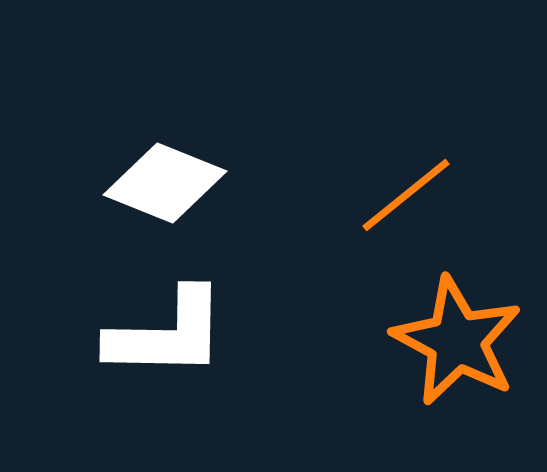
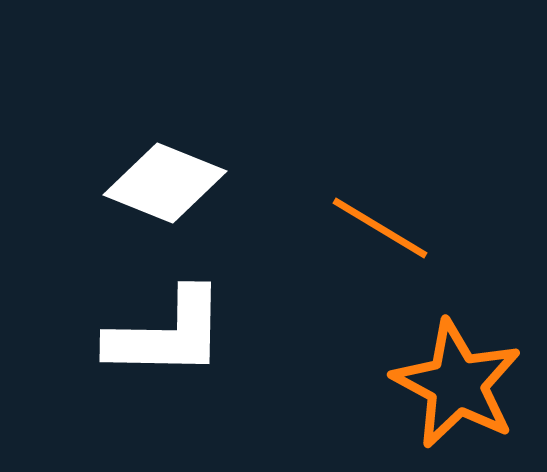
orange line: moved 26 px left, 33 px down; rotated 70 degrees clockwise
orange star: moved 43 px down
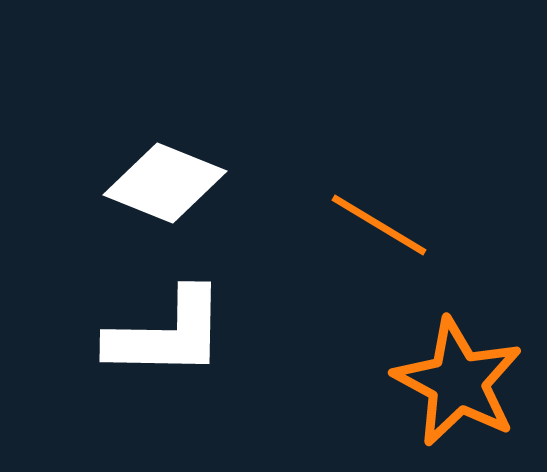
orange line: moved 1 px left, 3 px up
orange star: moved 1 px right, 2 px up
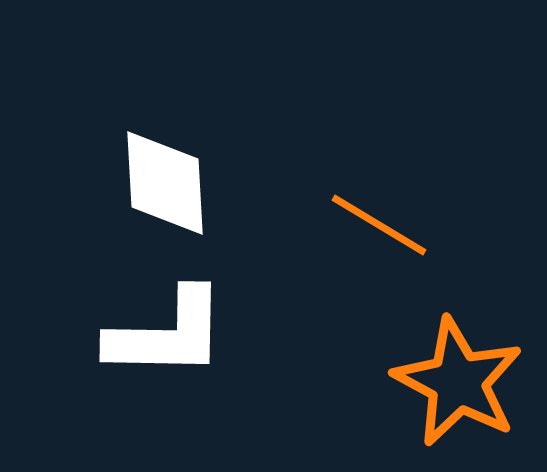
white diamond: rotated 65 degrees clockwise
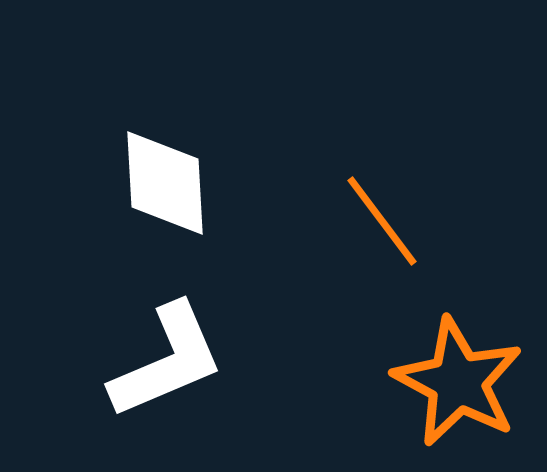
orange line: moved 3 px right, 4 px up; rotated 22 degrees clockwise
white L-shape: moved 27 px down; rotated 24 degrees counterclockwise
